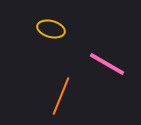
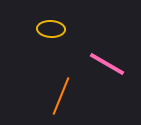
yellow ellipse: rotated 12 degrees counterclockwise
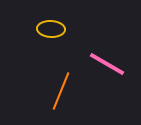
orange line: moved 5 px up
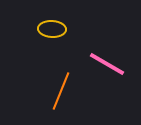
yellow ellipse: moved 1 px right
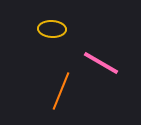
pink line: moved 6 px left, 1 px up
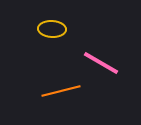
orange line: rotated 54 degrees clockwise
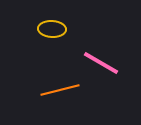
orange line: moved 1 px left, 1 px up
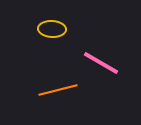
orange line: moved 2 px left
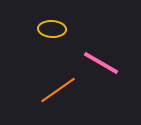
orange line: rotated 21 degrees counterclockwise
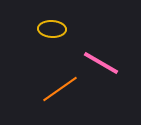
orange line: moved 2 px right, 1 px up
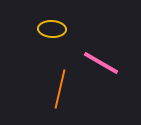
orange line: rotated 42 degrees counterclockwise
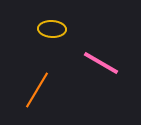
orange line: moved 23 px left, 1 px down; rotated 18 degrees clockwise
